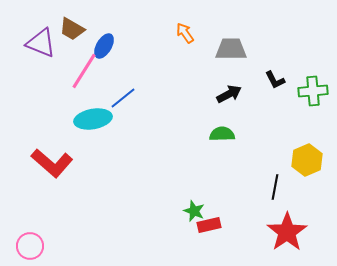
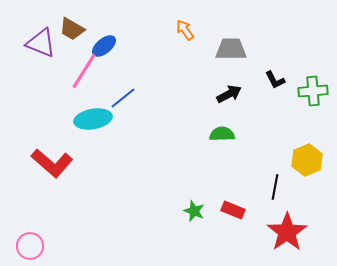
orange arrow: moved 3 px up
blue ellipse: rotated 20 degrees clockwise
red rectangle: moved 24 px right, 15 px up; rotated 35 degrees clockwise
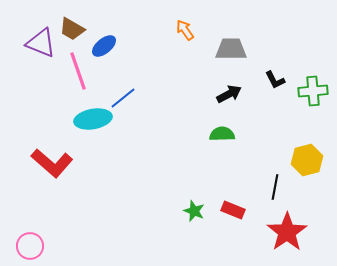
pink line: moved 6 px left; rotated 51 degrees counterclockwise
yellow hexagon: rotated 8 degrees clockwise
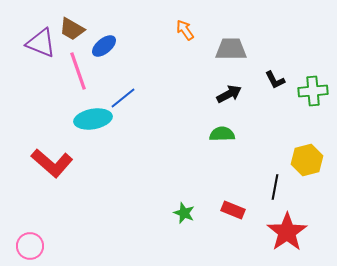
green star: moved 10 px left, 2 px down
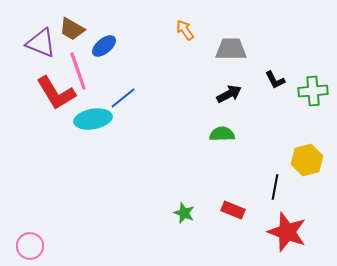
red L-shape: moved 4 px right, 70 px up; rotated 18 degrees clockwise
red star: rotated 18 degrees counterclockwise
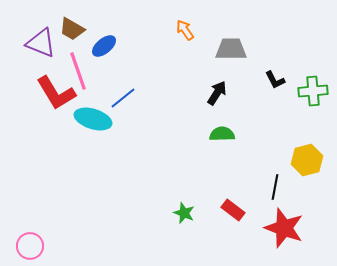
black arrow: moved 12 px left, 1 px up; rotated 30 degrees counterclockwise
cyan ellipse: rotated 27 degrees clockwise
red rectangle: rotated 15 degrees clockwise
red star: moved 3 px left, 4 px up
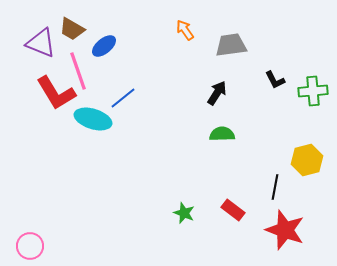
gray trapezoid: moved 4 px up; rotated 8 degrees counterclockwise
red star: moved 1 px right, 2 px down
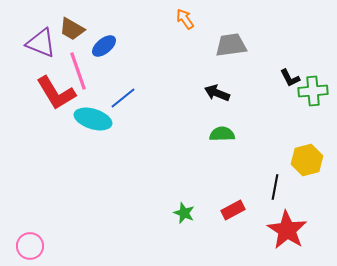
orange arrow: moved 11 px up
black L-shape: moved 15 px right, 2 px up
black arrow: rotated 100 degrees counterclockwise
red rectangle: rotated 65 degrees counterclockwise
red star: moved 2 px right; rotated 12 degrees clockwise
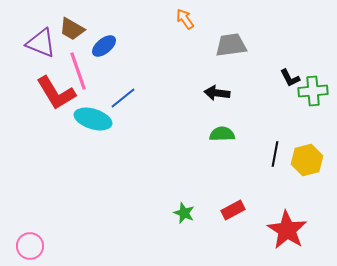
black arrow: rotated 15 degrees counterclockwise
black line: moved 33 px up
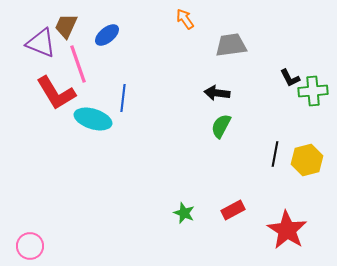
brown trapezoid: moved 6 px left, 3 px up; rotated 84 degrees clockwise
blue ellipse: moved 3 px right, 11 px up
pink line: moved 7 px up
blue line: rotated 44 degrees counterclockwise
green semicircle: moved 1 px left, 8 px up; rotated 60 degrees counterclockwise
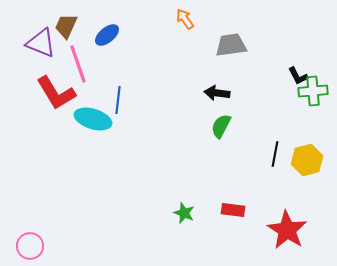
black L-shape: moved 8 px right, 2 px up
blue line: moved 5 px left, 2 px down
red rectangle: rotated 35 degrees clockwise
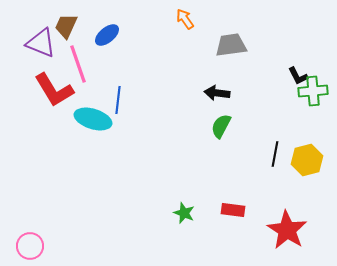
red L-shape: moved 2 px left, 3 px up
